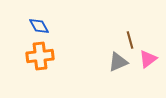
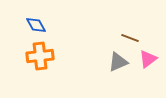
blue diamond: moved 3 px left, 1 px up
brown line: moved 2 px up; rotated 54 degrees counterclockwise
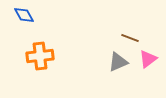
blue diamond: moved 12 px left, 10 px up
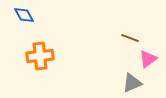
gray triangle: moved 14 px right, 21 px down
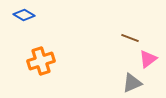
blue diamond: rotated 30 degrees counterclockwise
orange cross: moved 1 px right, 5 px down; rotated 12 degrees counterclockwise
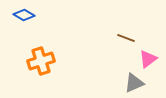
brown line: moved 4 px left
gray triangle: moved 2 px right
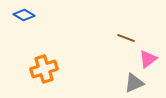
orange cross: moved 3 px right, 8 px down
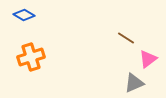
brown line: rotated 12 degrees clockwise
orange cross: moved 13 px left, 12 px up
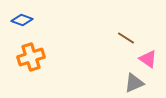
blue diamond: moved 2 px left, 5 px down; rotated 10 degrees counterclockwise
pink triangle: rotated 48 degrees counterclockwise
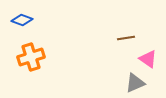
brown line: rotated 42 degrees counterclockwise
gray triangle: moved 1 px right
